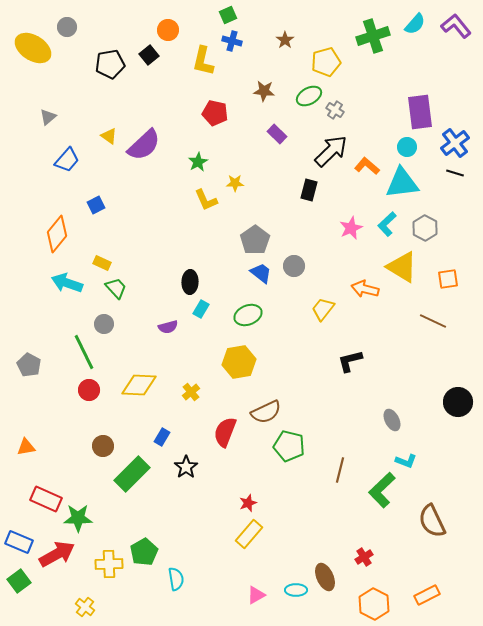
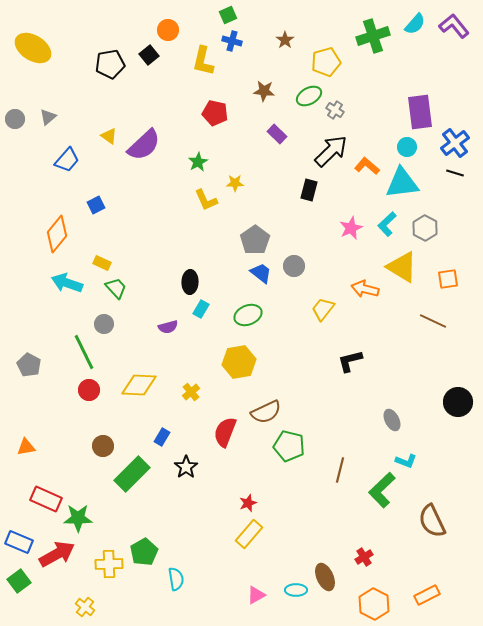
purple L-shape at (456, 26): moved 2 px left
gray circle at (67, 27): moved 52 px left, 92 px down
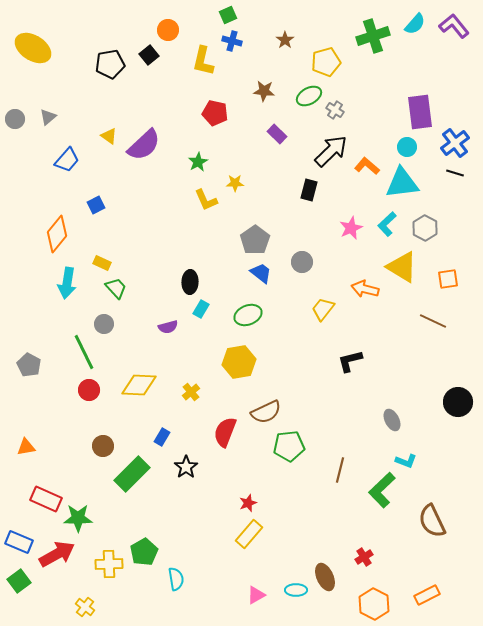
gray circle at (294, 266): moved 8 px right, 4 px up
cyan arrow at (67, 283): rotated 100 degrees counterclockwise
green pentagon at (289, 446): rotated 20 degrees counterclockwise
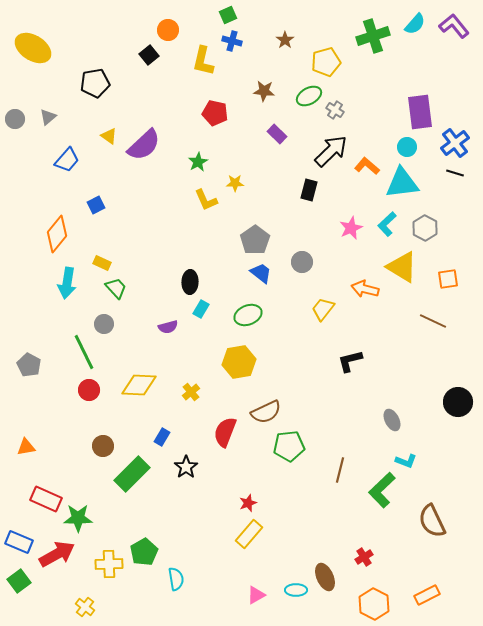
black pentagon at (110, 64): moved 15 px left, 19 px down
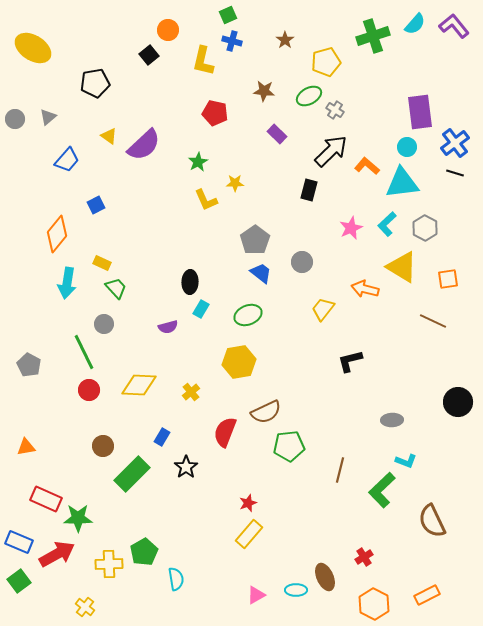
gray ellipse at (392, 420): rotated 65 degrees counterclockwise
